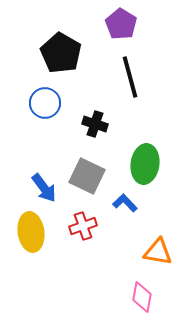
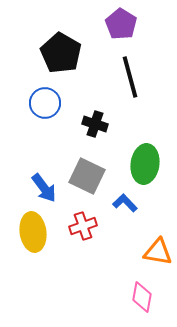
yellow ellipse: moved 2 px right
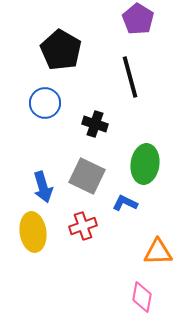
purple pentagon: moved 17 px right, 5 px up
black pentagon: moved 3 px up
blue arrow: moved 1 px left, 1 px up; rotated 20 degrees clockwise
blue L-shape: rotated 20 degrees counterclockwise
orange triangle: rotated 12 degrees counterclockwise
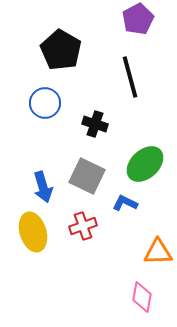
purple pentagon: rotated 12 degrees clockwise
green ellipse: rotated 39 degrees clockwise
yellow ellipse: rotated 9 degrees counterclockwise
